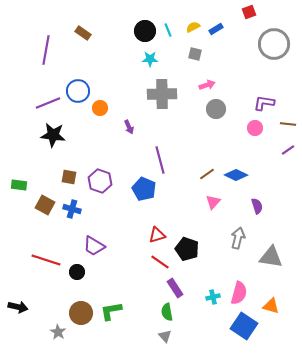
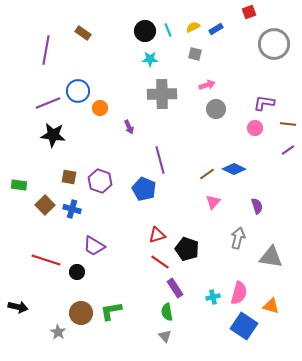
blue diamond at (236, 175): moved 2 px left, 6 px up
brown square at (45, 205): rotated 18 degrees clockwise
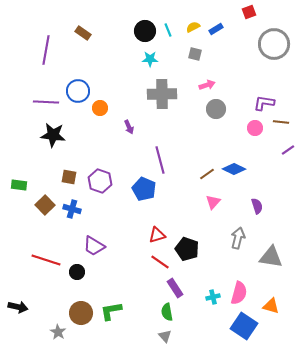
purple line at (48, 103): moved 2 px left, 1 px up; rotated 25 degrees clockwise
brown line at (288, 124): moved 7 px left, 2 px up
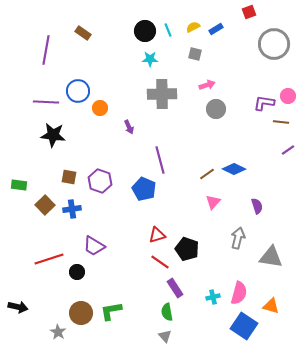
pink circle at (255, 128): moved 33 px right, 32 px up
blue cross at (72, 209): rotated 24 degrees counterclockwise
red line at (46, 260): moved 3 px right, 1 px up; rotated 36 degrees counterclockwise
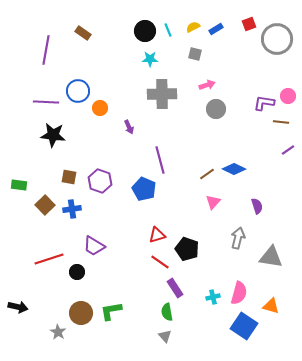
red square at (249, 12): moved 12 px down
gray circle at (274, 44): moved 3 px right, 5 px up
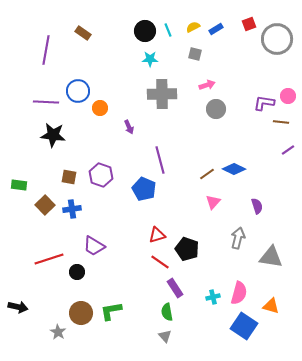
purple hexagon at (100, 181): moved 1 px right, 6 px up
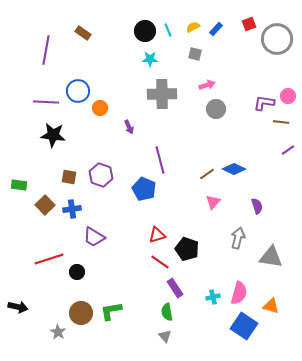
blue rectangle at (216, 29): rotated 16 degrees counterclockwise
purple trapezoid at (94, 246): moved 9 px up
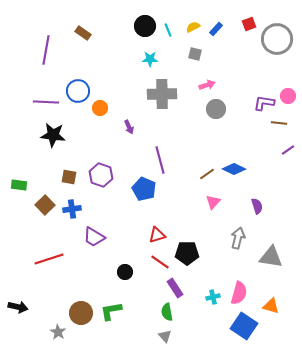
black circle at (145, 31): moved 5 px up
brown line at (281, 122): moved 2 px left, 1 px down
black pentagon at (187, 249): moved 4 px down; rotated 20 degrees counterclockwise
black circle at (77, 272): moved 48 px right
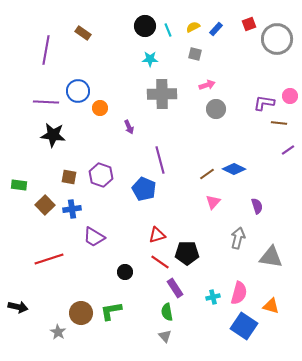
pink circle at (288, 96): moved 2 px right
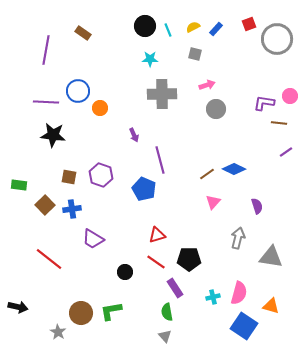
purple arrow at (129, 127): moved 5 px right, 8 px down
purple line at (288, 150): moved 2 px left, 2 px down
purple trapezoid at (94, 237): moved 1 px left, 2 px down
black pentagon at (187, 253): moved 2 px right, 6 px down
red line at (49, 259): rotated 56 degrees clockwise
red line at (160, 262): moved 4 px left
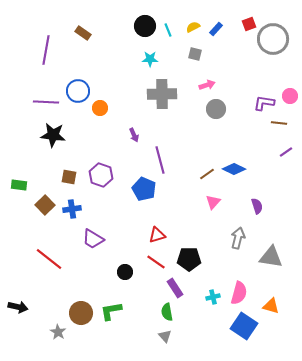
gray circle at (277, 39): moved 4 px left
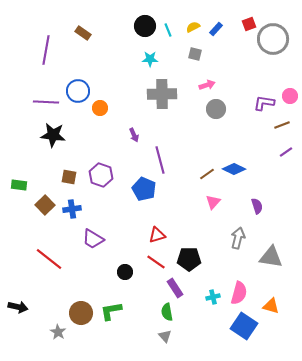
brown line at (279, 123): moved 3 px right, 2 px down; rotated 28 degrees counterclockwise
